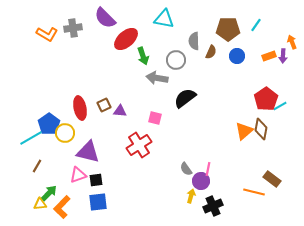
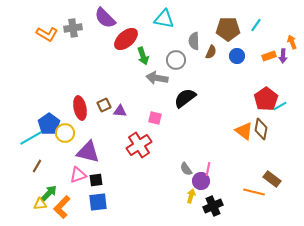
orange triangle at (244, 131): rotated 42 degrees counterclockwise
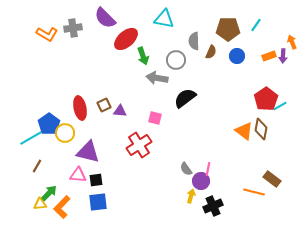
pink triangle at (78, 175): rotated 24 degrees clockwise
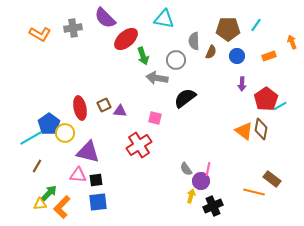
orange L-shape at (47, 34): moved 7 px left
purple arrow at (283, 56): moved 41 px left, 28 px down
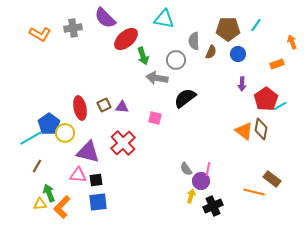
blue circle at (237, 56): moved 1 px right, 2 px up
orange rectangle at (269, 56): moved 8 px right, 8 px down
purple triangle at (120, 111): moved 2 px right, 4 px up
red cross at (139, 145): moved 16 px left, 2 px up; rotated 10 degrees counterclockwise
green arrow at (49, 193): rotated 66 degrees counterclockwise
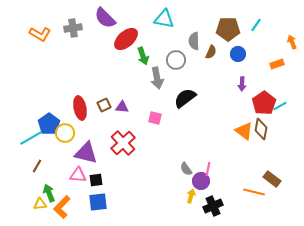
gray arrow at (157, 78): rotated 110 degrees counterclockwise
red pentagon at (266, 99): moved 2 px left, 4 px down
purple triangle at (88, 152): moved 2 px left, 1 px down
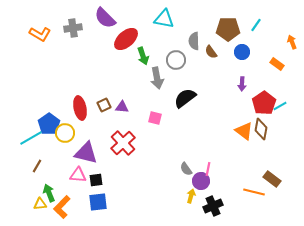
brown semicircle at (211, 52): rotated 120 degrees clockwise
blue circle at (238, 54): moved 4 px right, 2 px up
orange rectangle at (277, 64): rotated 56 degrees clockwise
